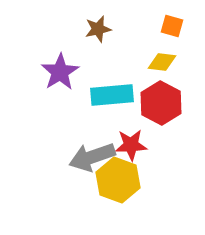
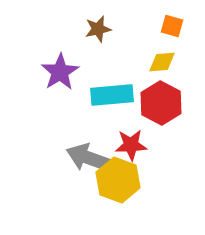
yellow diamond: rotated 12 degrees counterclockwise
gray arrow: moved 3 px left, 1 px down; rotated 39 degrees clockwise
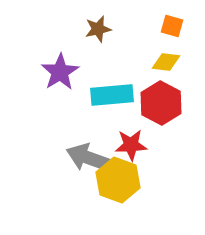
yellow diamond: moved 4 px right; rotated 12 degrees clockwise
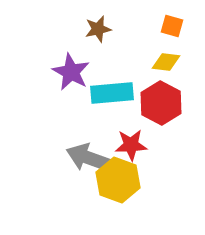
purple star: moved 11 px right; rotated 12 degrees counterclockwise
cyan rectangle: moved 2 px up
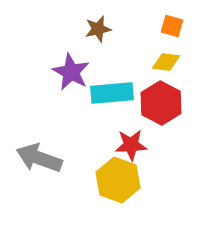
gray arrow: moved 50 px left
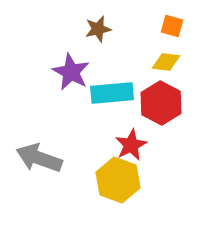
red star: rotated 24 degrees counterclockwise
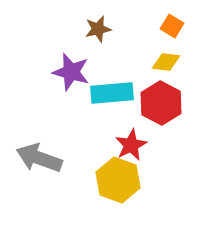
orange square: rotated 15 degrees clockwise
purple star: rotated 12 degrees counterclockwise
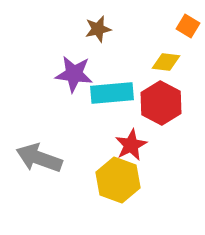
orange square: moved 16 px right
purple star: moved 3 px right, 2 px down; rotated 9 degrees counterclockwise
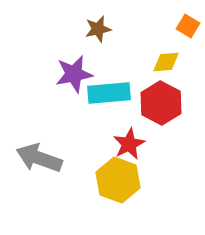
yellow diamond: rotated 12 degrees counterclockwise
purple star: rotated 18 degrees counterclockwise
cyan rectangle: moved 3 px left
red star: moved 2 px left, 1 px up
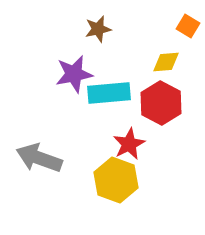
yellow hexagon: moved 2 px left
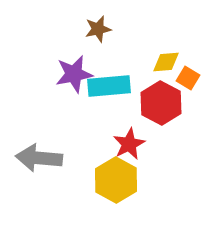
orange square: moved 52 px down
cyan rectangle: moved 7 px up
gray arrow: rotated 15 degrees counterclockwise
yellow hexagon: rotated 9 degrees clockwise
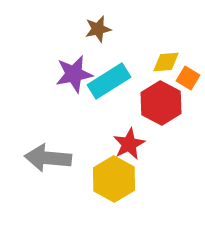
cyan rectangle: moved 5 px up; rotated 27 degrees counterclockwise
gray arrow: moved 9 px right
yellow hexagon: moved 2 px left, 1 px up
